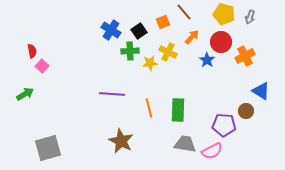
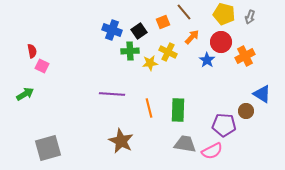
blue cross: moved 1 px right; rotated 12 degrees counterclockwise
pink square: rotated 16 degrees counterclockwise
blue triangle: moved 1 px right, 3 px down
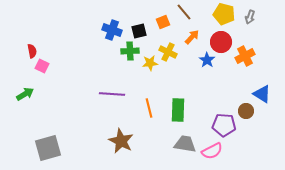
black square: rotated 21 degrees clockwise
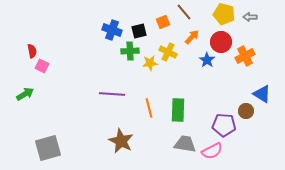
gray arrow: rotated 72 degrees clockwise
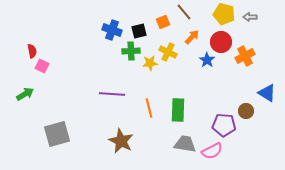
green cross: moved 1 px right
blue triangle: moved 5 px right, 1 px up
gray square: moved 9 px right, 14 px up
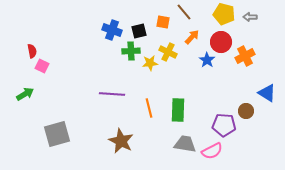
orange square: rotated 32 degrees clockwise
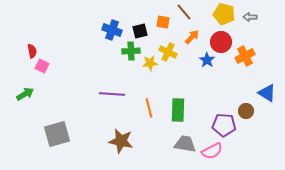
black square: moved 1 px right
brown star: rotated 15 degrees counterclockwise
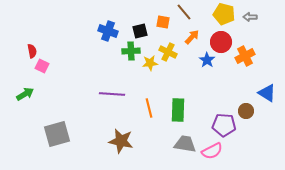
blue cross: moved 4 px left, 1 px down
